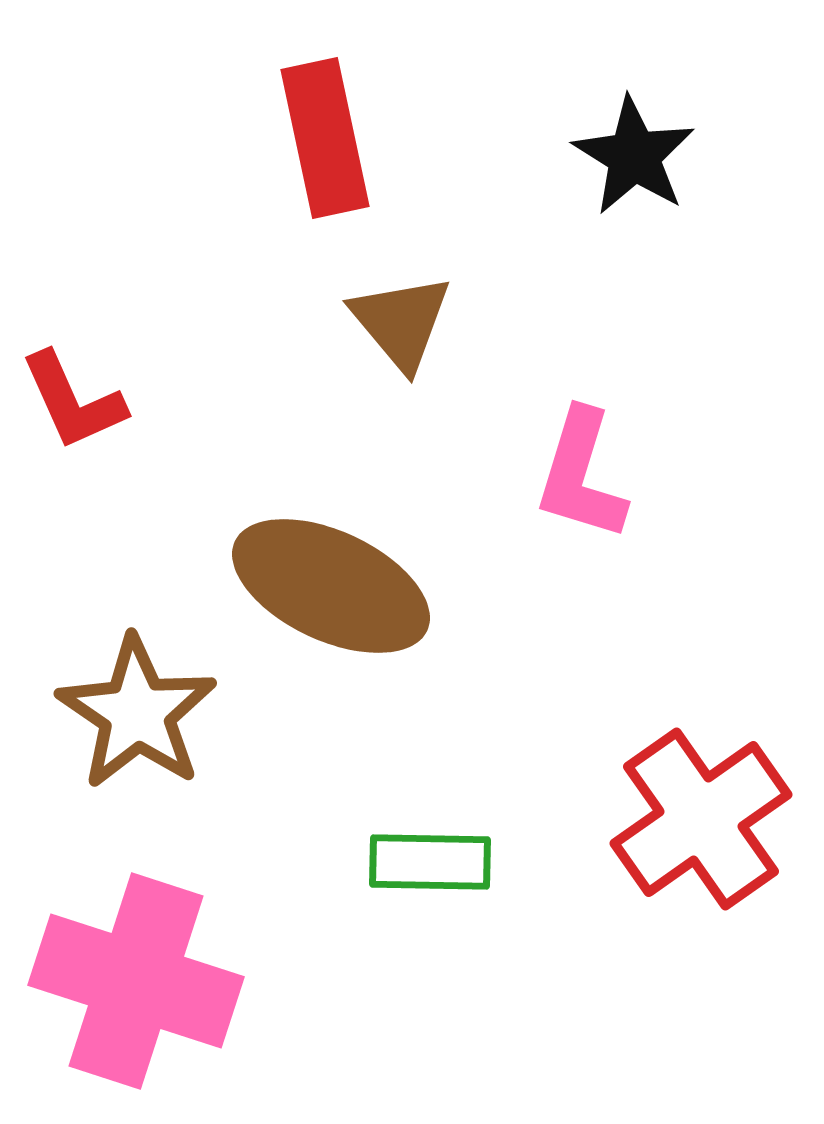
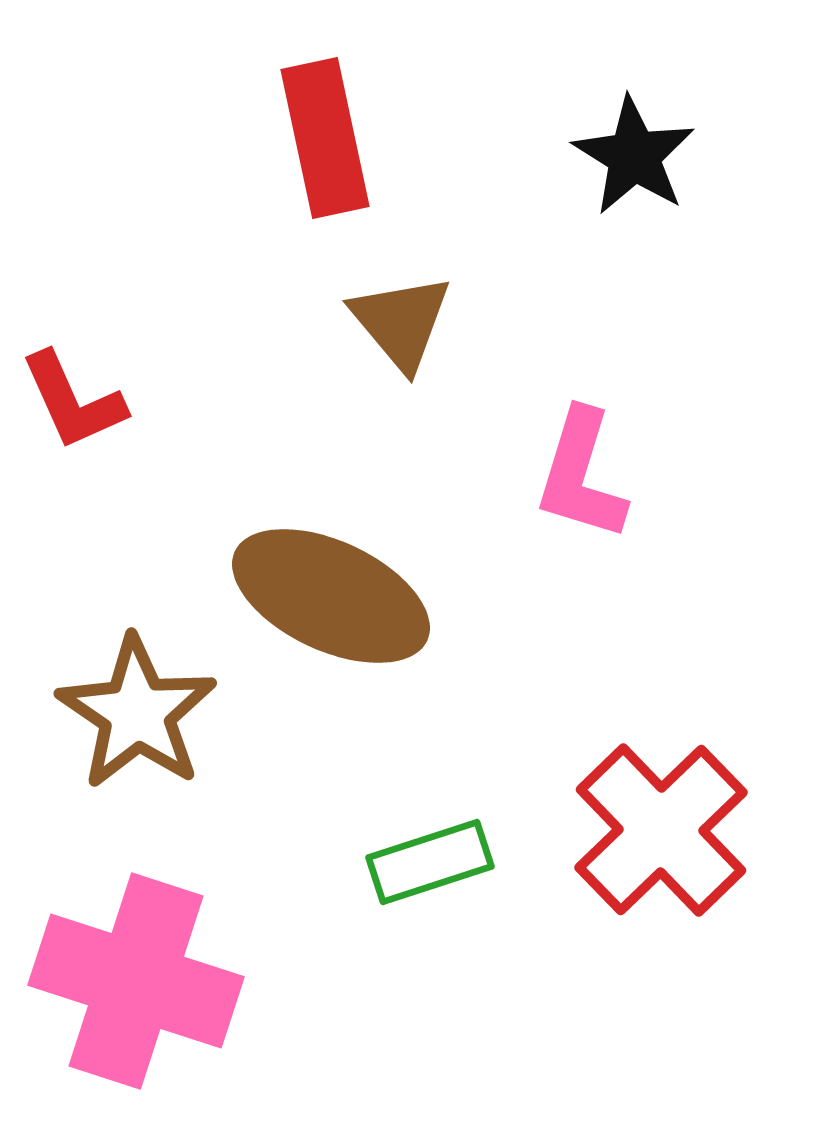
brown ellipse: moved 10 px down
red cross: moved 40 px left, 11 px down; rotated 9 degrees counterclockwise
green rectangle: rotated 19 degrees counterclockwise
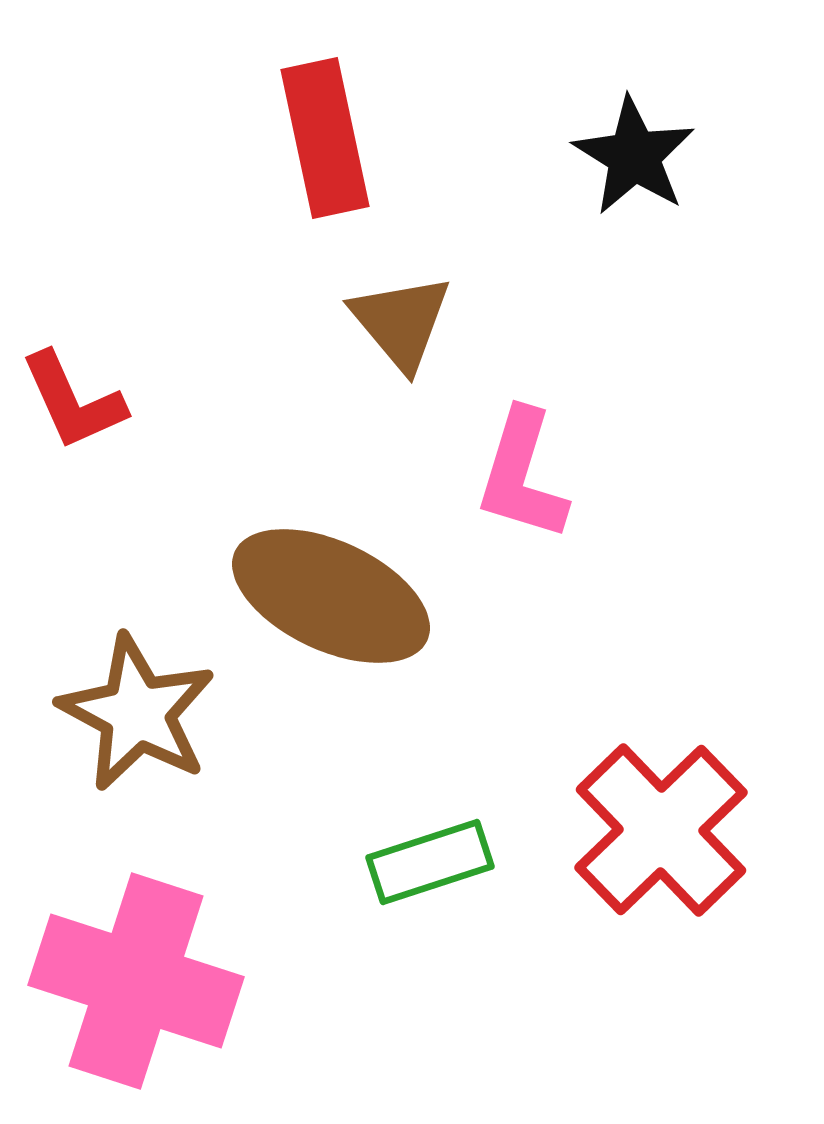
pink L-shape: moved 59 px left
brown star: rotated 6 degrees counterclockwise
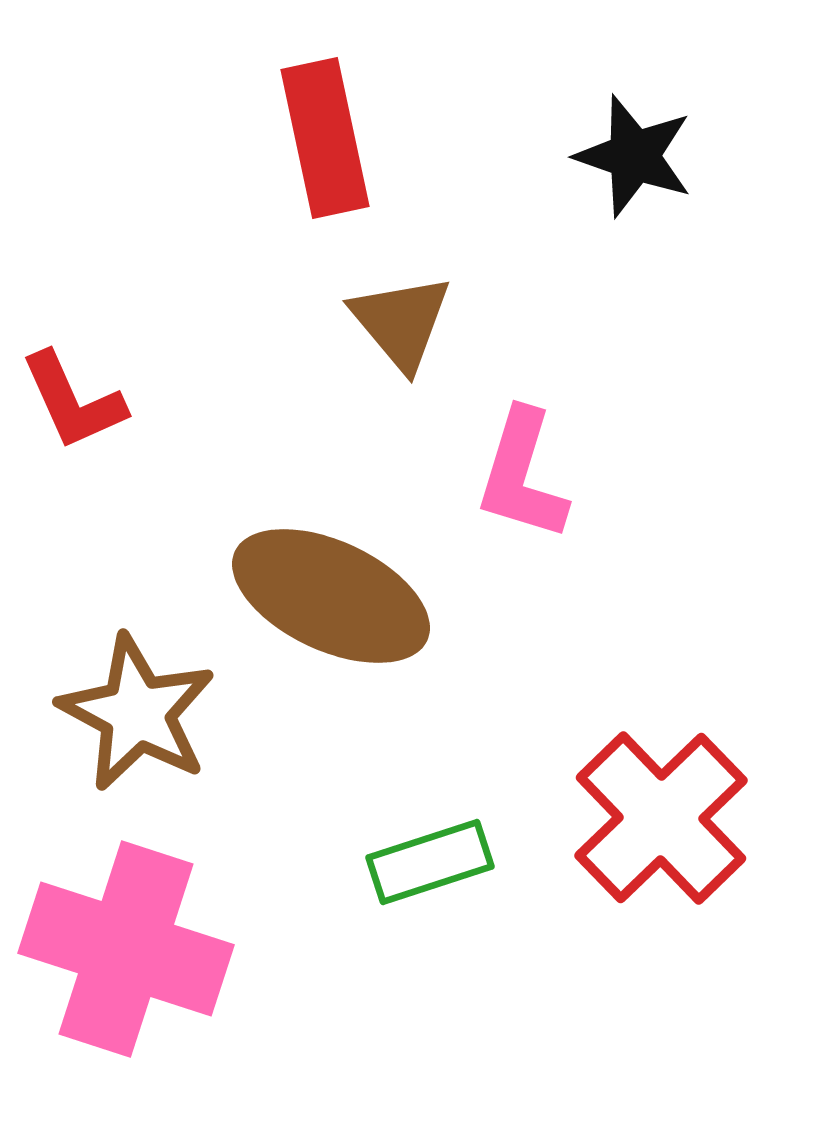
black star: rotated 13 degrees counterclockwise
red cross: moved 12 px up
pink cross: moved 10 px left, 32 px up
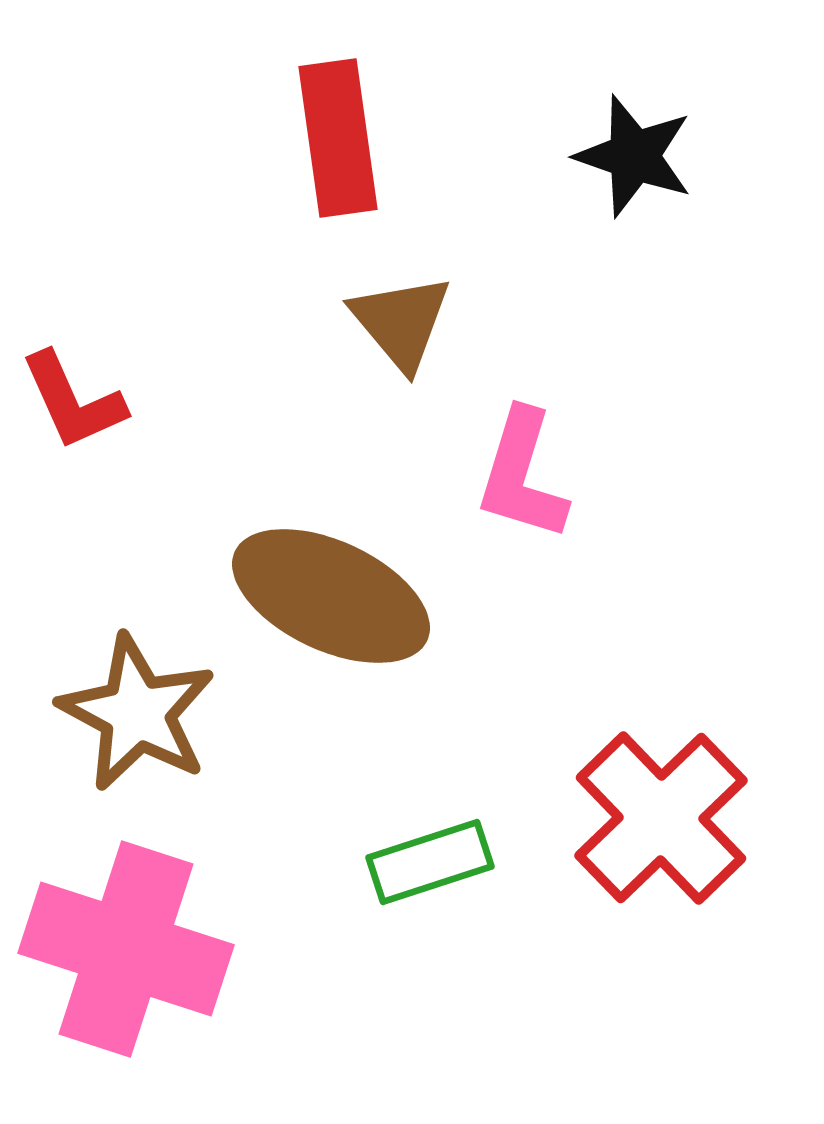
red rectangle: moved 13 px right; rotated 4 degrees clockwise
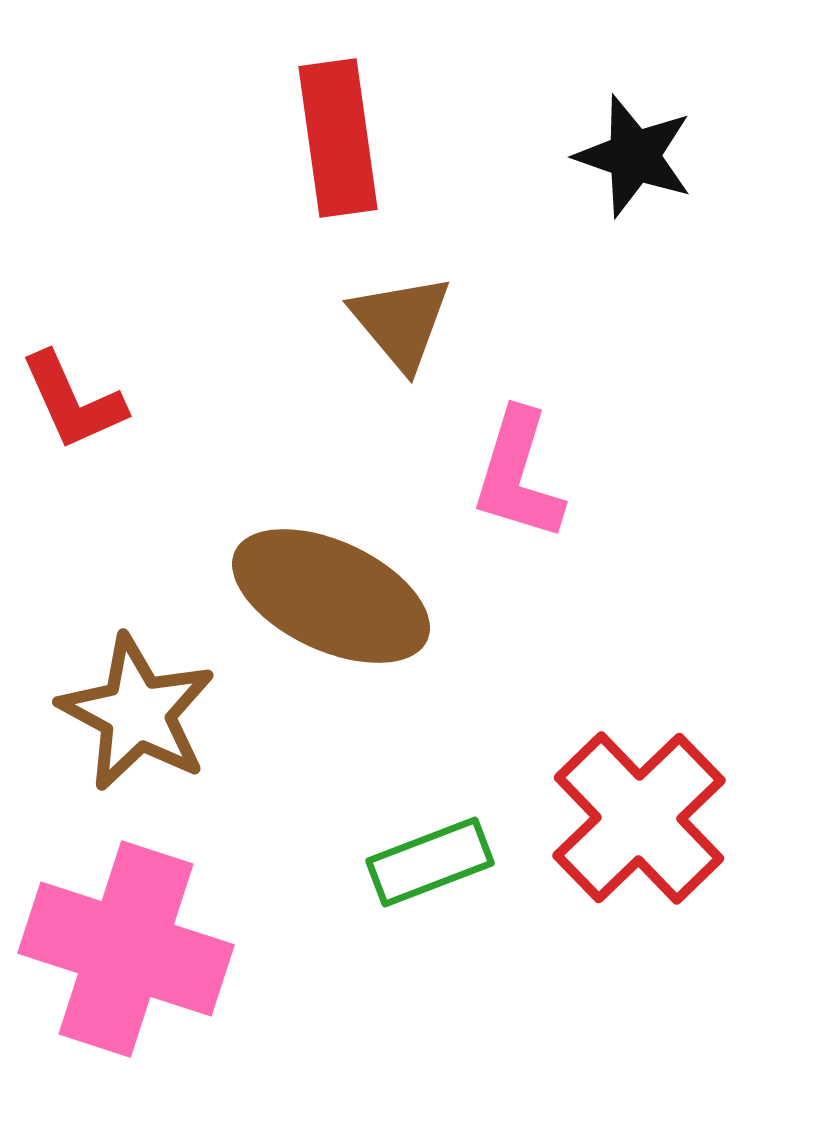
pink L-shape: moved 4 px left
red cross: moved 22 px left
green rectangle: rotated 3 degrees counterclockwise
